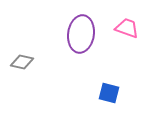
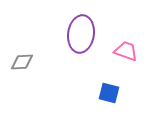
pink trapezoid: moved 1 px left, 23 px down
gray diamond: rotated 15 degrees counterclockwise
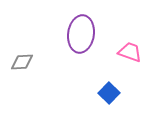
pink trapezoid: moved 4 px right, 1 px down
blue square: rotated 30 degrees clockwise
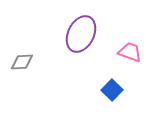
purple ellipse: rotated 18 degrees clockwise
blue square: moved 3 px right, 3 px up
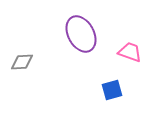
purple ellipse: rotated 54 degrees counterclockwise
blue square: rotated 30 degrees clockwise
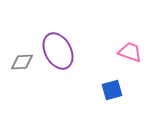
purple ellipse: moved 23 px left, 17 px down
